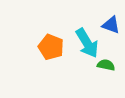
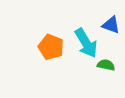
cyan arrow: moved 1 px left
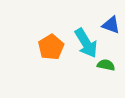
orange pentagon: rotated 20 degrees clockwise
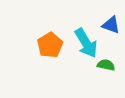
orange pentagon: moved 1 px left, 2 px up
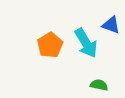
green semicircle: moved 7 px left, 20 px down
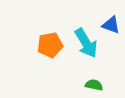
orange pentagon: rotated 20 degrees clockwise
green semicircle: moved 5 px left
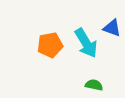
blue triangle: moved 1 px right, 3 px down
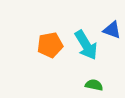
blue triangle: moved 2 px down
cyan arrow: moved 2 px down
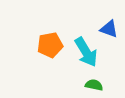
blue triangle: moved 3 px left, 1 px up
cyan arrow: moved 7 px down
